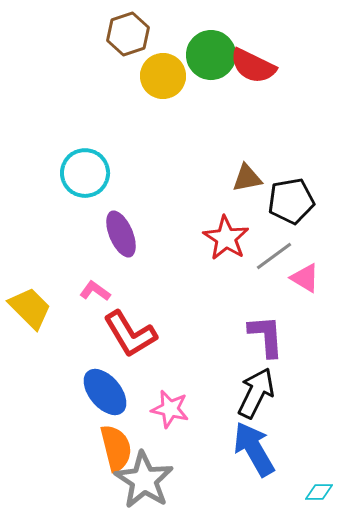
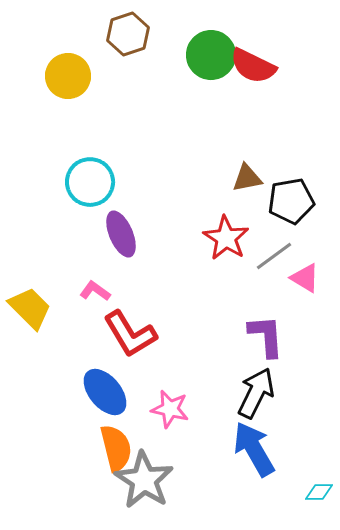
yellow circle: moved 95 px left
cyan circle: moved 5 px right, 9 px down
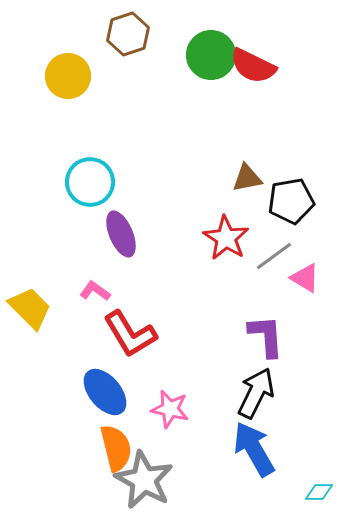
gray star: rotated 4 degrees counterclockwise
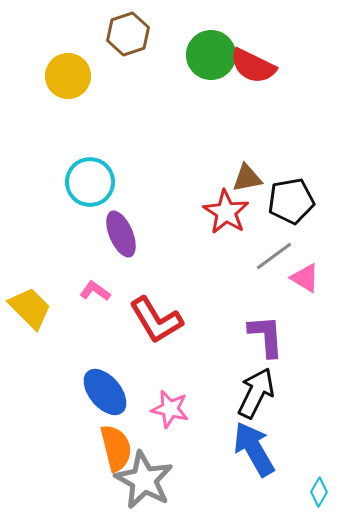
red star: moved 26 px up
red L-shape: moved 26 px right, 14 px up
cyan diamond: rotated 60 degrees counterclockwise
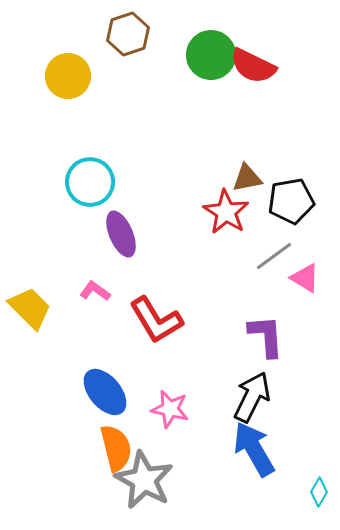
black arrow: moved 4 px left, 4 px down
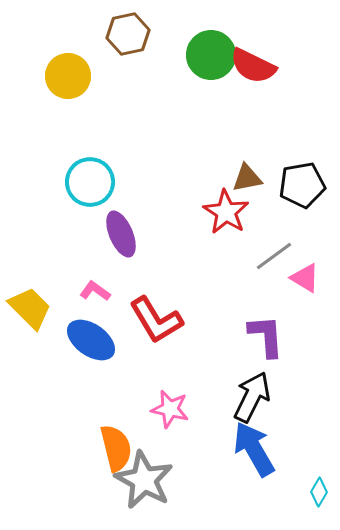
brown hexagon: rotated 6 degrees clockwise
black pentagon: moved 11 px right, 16 px up
blue ellipse: moved 14 px left, 52 px up; rotated 15 degrees counterclockwise
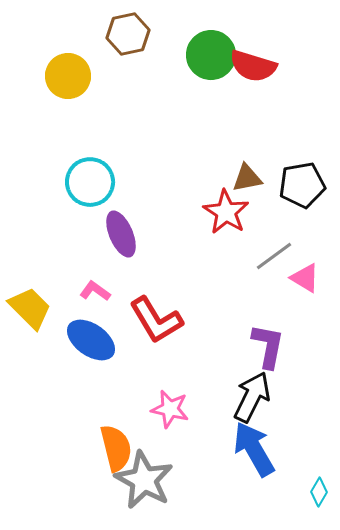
red semicircle: rotated 9 degrees counterclockwise
purple L-shape: moved 2 px right, 10 px down; rotated 15 degrees clockwise
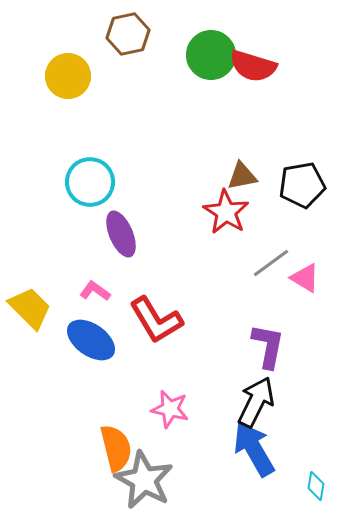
brown triangle: moved 5 px left, 2 px up
gray line: moved 3 px left, 7 px down
black arrow: moved 4 px right, 5 px down
cyan diamond: moved 3 px left, 6 px up; rotated 20 degrees counterclockwise
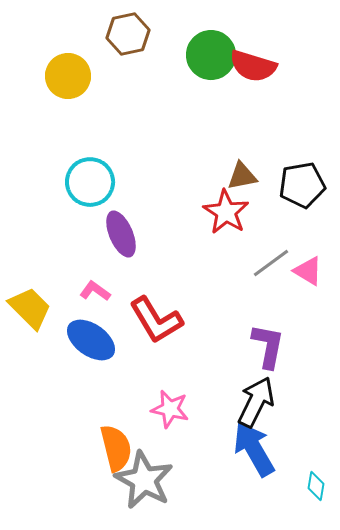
pink triangle: moved 3 px right, 7 px up
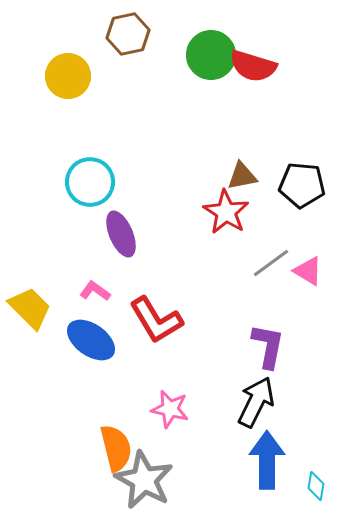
black pentagon: rotated 15 degrees clockwise
blue arrow: moved 13 px right, 11 px down; rotated 30 degrees clockwise
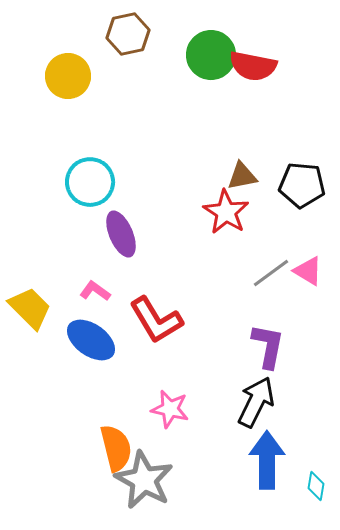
red semicircle: rotated 6 degrees counterclockwise
gray line: moved 10 px down
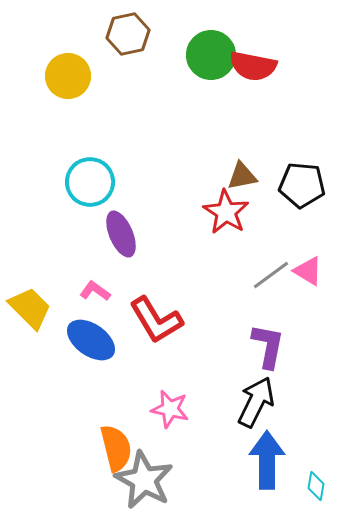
gray line: moved 2 px down
